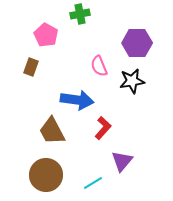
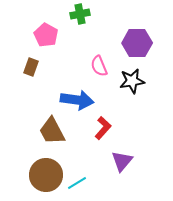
cyan line: moved 16 px left
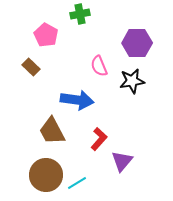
brown rectangle: rotated 66 degrees counterclockwise
red L-shape: moved 4 px left, 11 px down
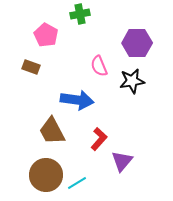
brown rectangle: rotated 24 degrees counterclockwise
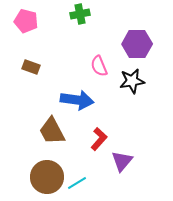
pink pentagon: moved 20 px left, 14 px up; rotated 15 degrees counterclockwise
purple hexagon: moved 1 px down
brown circle: moved 1 px right, 2 px down
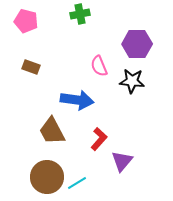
black star: rotated 15 degrees clockwise
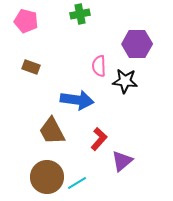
pink semicircle: rotated 20 degrees clockwise
black star: moved 7 px left
purple triangle: rotated 10 degrees clockwise
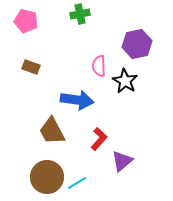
purple hexagon: rotated 12 degrees counterclockwise
black star: rotated 25 degrees clockwise
